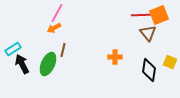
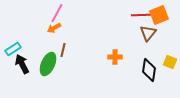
brown triangle: rotated 18 degrees clockwise
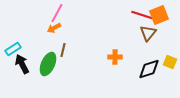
red line: rotated 20 degrees clockwise
black diamond: moved 1 px up; rotated 65 degrees clockwise
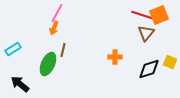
orange arrow: rotated 40 degrees counterclockwise
brown triangle: moved 2 px left
black arrow: moved 2 px left, 20 px down; rotated 24 degrees counterclockwise
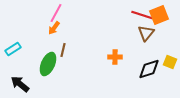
pink line: moved 1 px left
orange arrow: rotated 16 degrees clockwise
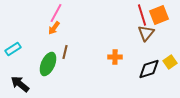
red line: rotated 55 degrees clockwise
brown line: moved 2 px right, 2 px down
yellow square: rotated 32 degrees clockwise
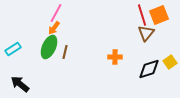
green ellipse: moved 1 px right, 17 px up
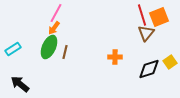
orange square: moved 2 px down
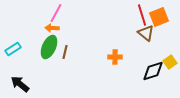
orange arrow: moved 2 px left; rotated 56 degrees clockwise
brown triangle: rotated 30 degrees counterclockwise
black diamond: moved 4 px right, 2 px down
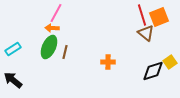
orange cross: moved 7 px left, 5 px down
black arrow: moved 7 px left, 4 px up
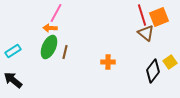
orange arrow: moved 2 px left
cyan rectangle: moved 2 px down
black diamond: rotated 35 degrees counterclockwise
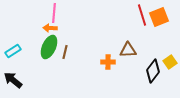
pink line: moved 2 px left; rotated 24 degrees counterclockwise
brown triangle: moved 18 px left, 17 px down; rotated 42 degrees counterclockwise
